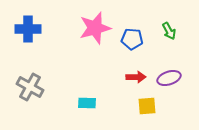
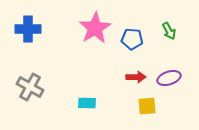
pink star: rotated 16 degrees counterclockwise
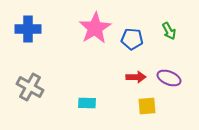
purple ellipse: rotated 40 degrees clockwise
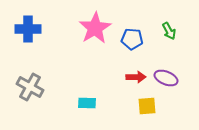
purple ellipse: moved 3 px left
